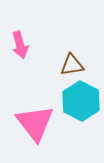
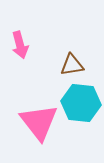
cyan hexagon: moved 2 px down; rotated 21 degrees counterclockwise
pink triangle: moved 4 px right, 1 px up
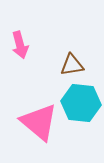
pink triangle: rotated 12 degrees counterclockwise
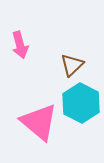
brown triangle: rotated 35 degrees counterclockwise
cyan hexagon: rotated 21 degrees clockwise
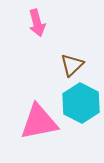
pink arrow: moved 17 px right, 22 px up
pink triangle: rotated 51 degrees counterclockwise
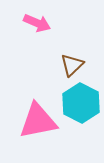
pink arrow: rotated 52 degrees counterclockwise
pink triangle: moved 1 px left, 1 px up
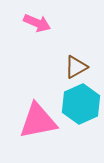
brown triangle: moved 4 px right, 2 px down; rotated 15 degrees clockwise
cyan hexagon: moved 1 px down; rotated 9 degrees clockwise
